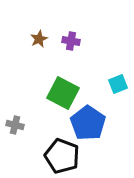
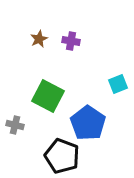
green square: moved 15 px left, 3 px down
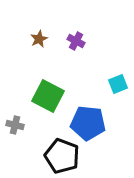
purple cross: moved 5 px right; rotated 18 degrees clockwise
blue pentagon: rotated 28 degrees counterclockwise
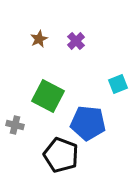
purple cross: rotated 18 degrees clockwise
black pentagon: moved 1 px left, 1 px up
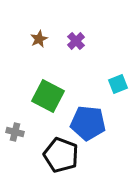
gray cross: moved 7 px down
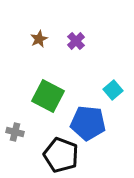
cyan square: moved 5 px left, 6 px down; rotated 18 degrees counterclockwise
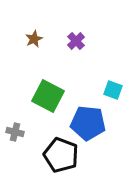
brown star: moved 5 px left
cyan square: rotated 30 degrees counterclockwise
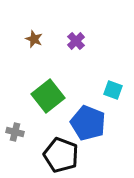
brown star: rotated 24 degrees counterclockwise
green square: rotated 24 degrees clockwise
blue pentagon: rotated 16 degrees clockwise
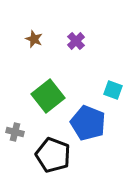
black pentagon: moved 8 px left
